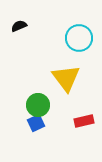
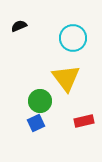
cyan circle: moved 6 px left
green circle: moved 2 px right, 4 px up
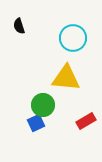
black semicircle: rotated 84 degrees counterclockwise
yellow triangle: rotated 48 degrees counterclockwise
green circle: moved 3 px right, 4 px down
red rectangle: moved 2 px right; rotated 18 degrees counterclockwise
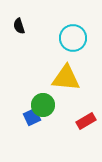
blue square: moved 4 px left, 6 px up
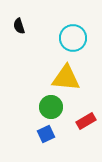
green circle: moved 8 px right, 2 px down
blue square: moved 14 px right, 17 px down
